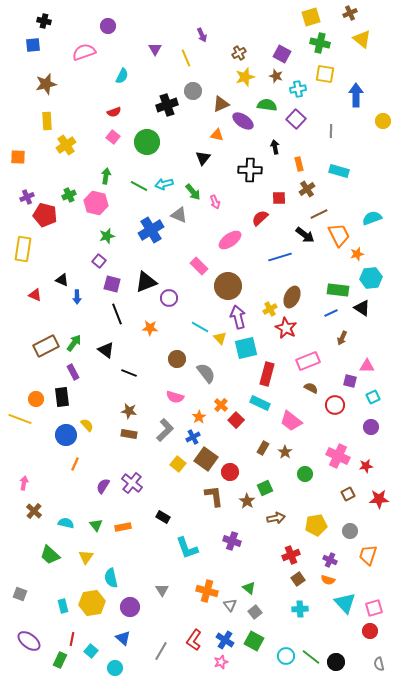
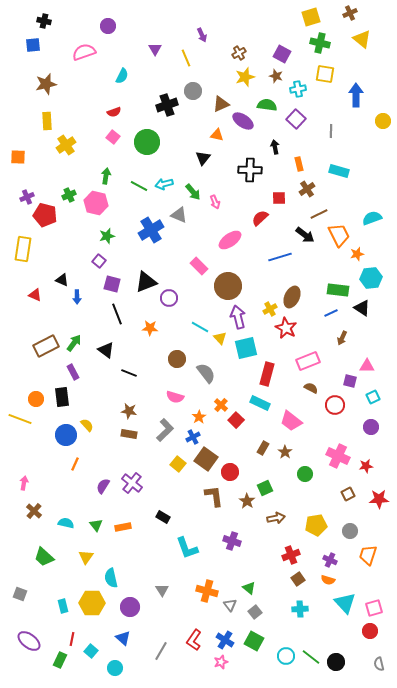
green trapezoid at (50, 555): moved 6 px left, 2 px down
yellow hexagon at (92, 603): rotated 10 degrees clockwise
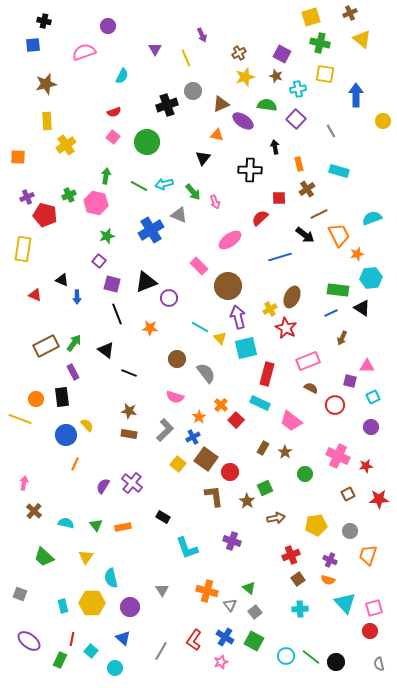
gray line at (331, 131): rotated 32 degrees counterclockwise
blue cross at (225, 640): moved 3 px up
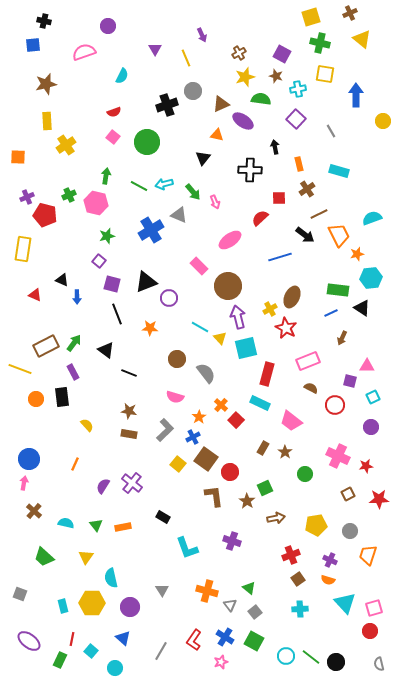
green semicircle at (267, 105): moved 6 px left, 6 px up
yellow line at (20, 419): moved 50 px up
blue circle at (66, 435): moved 37 px left, 24 px down
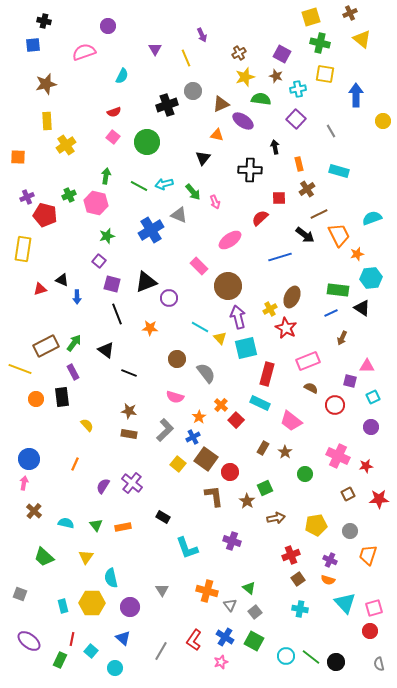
red triangle at (35, 295): moved 5 px right, 6 px up; rotated 40 degrees counterclockwise
cyan cross at (300, 609): rotated 14 degrees clockwise
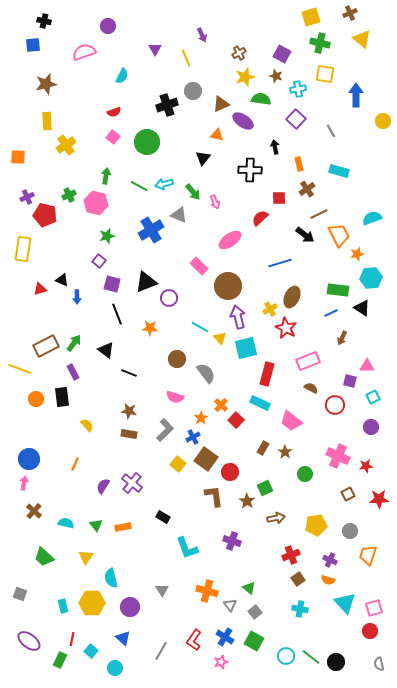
blue line at (280, 257): moved 6 px down
orange star at (199, 417): moved 2 px right, 1 px down
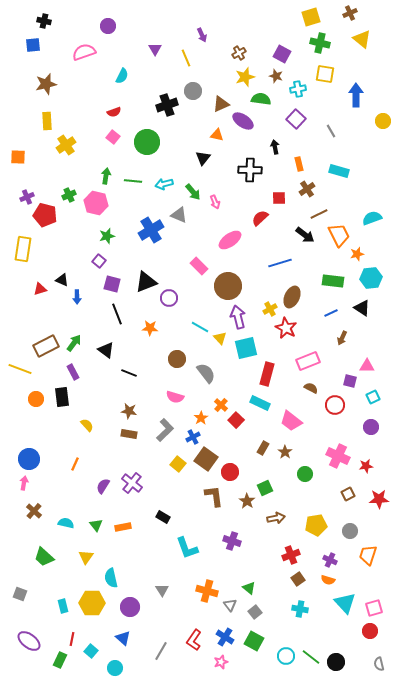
green line at (139, 186): moved 6 px left, 5 px up; rotated 24 degrees counterclockwise
green rectangle at (338, 290): moved 5 px left, 9 px up
